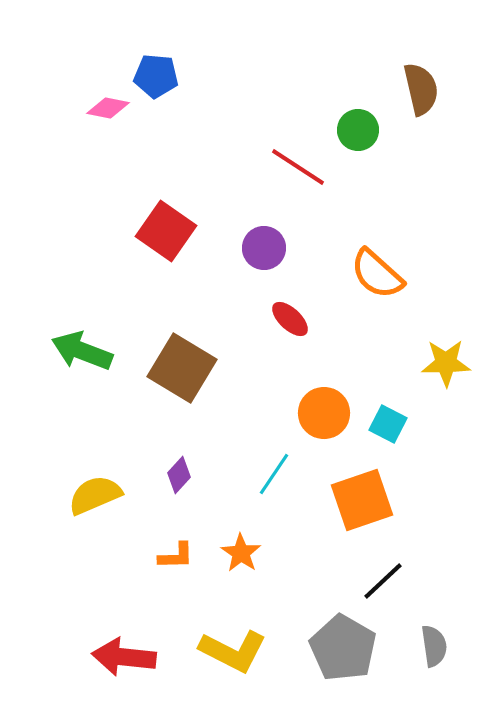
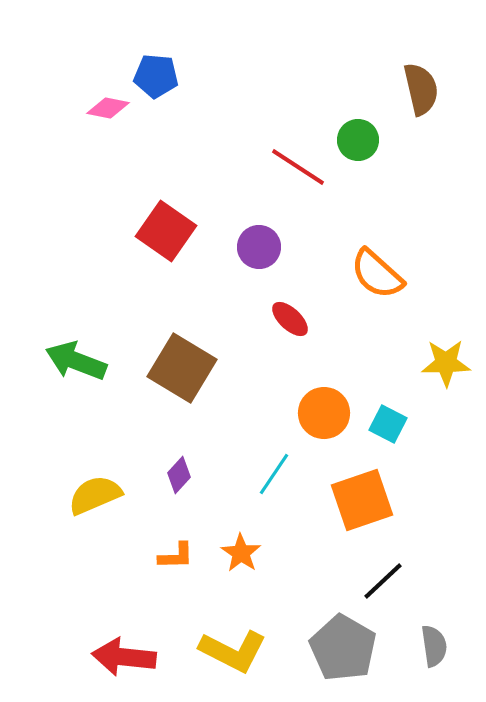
green circle: moved 10 px down
purple circle: moved 5 px left, 1 px up
green arrow: moved 6 px left, 10 px down
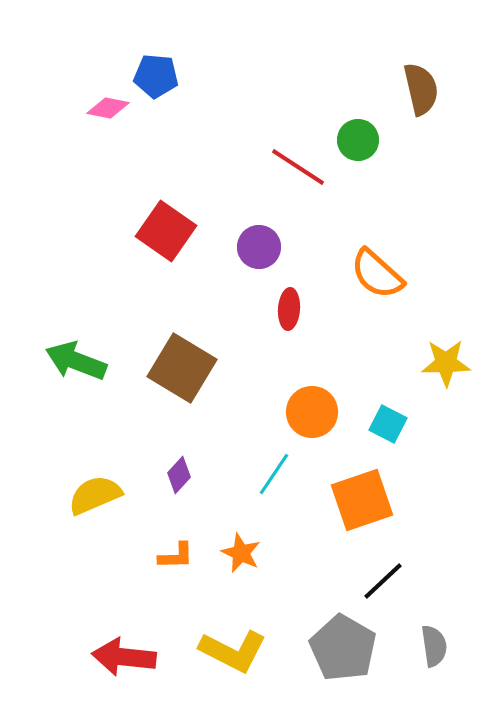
red ellipse: moved 1 px left, 10 px up; rotated 51 degrees clockwise
orange circle: moved 12 px left, 1 px up
orange star: rotated 9 degrees counterclockwise
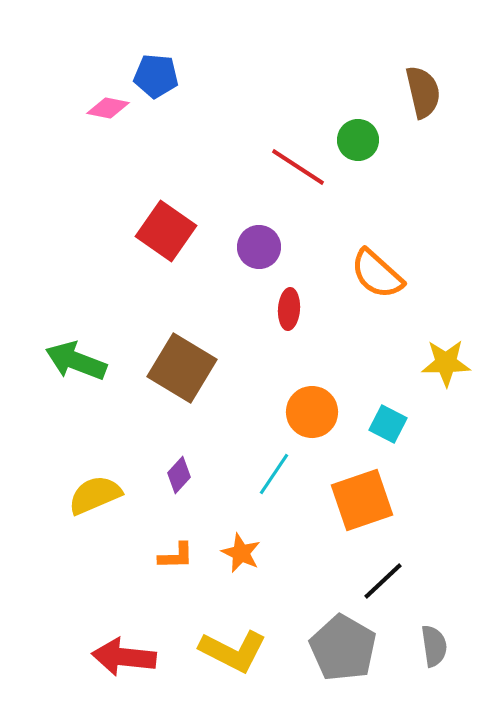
brown semicircle: moved 2 px right, 3 px down
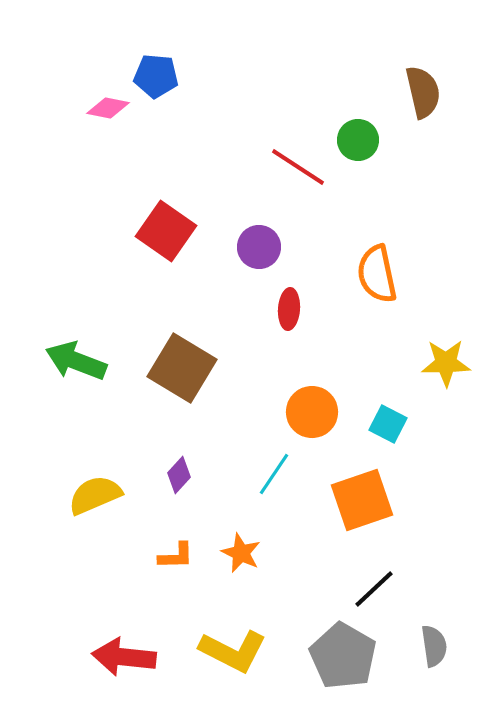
orange semicircle: rotated 36 degrees clockwise
black line: moved 9 px left, 8 px down
gray pentagon: moved 8 px down
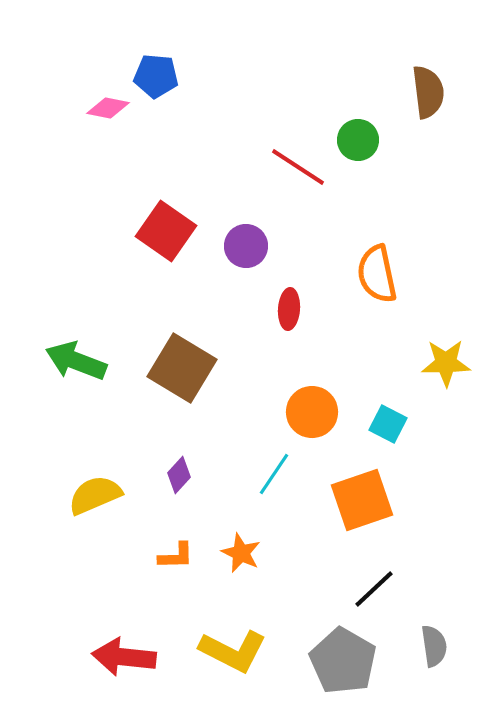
brown semicircle: moved 5 px right; rotated 6 degrees clockwise
purple circle: moved 13 px left, 1 px up
gray pentagon: moved 5 px down
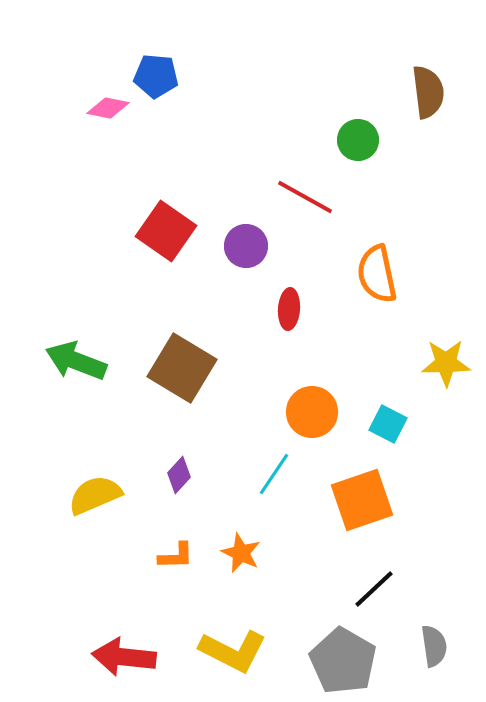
red line: moved 7 px right, 30 px down; rotated 4 degrees counterclockwise
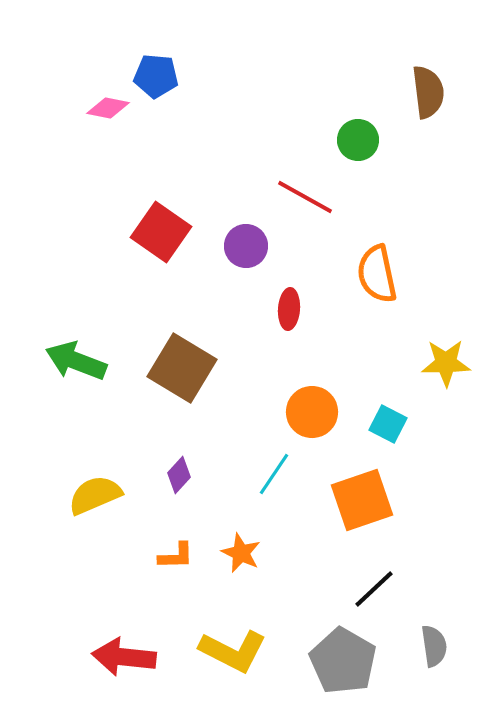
red square: moved 5 px left, 1 px down
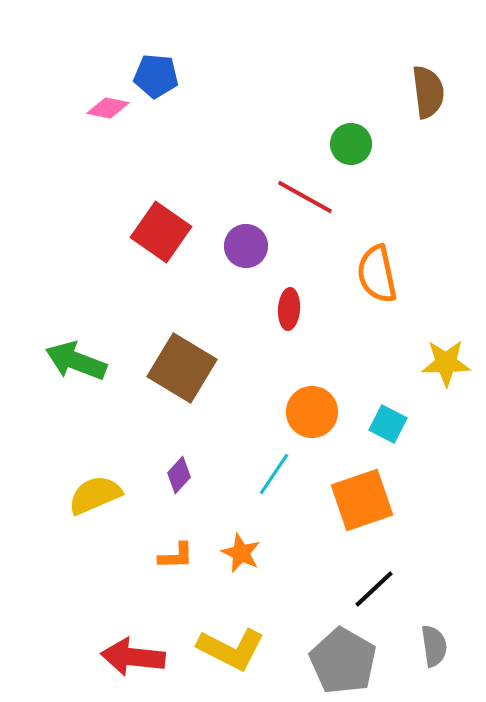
green circle: moved 7 px left, 4 px down
yellow L-shape: moved 2 px left, 2 px up
red arrow: moved 9 px right
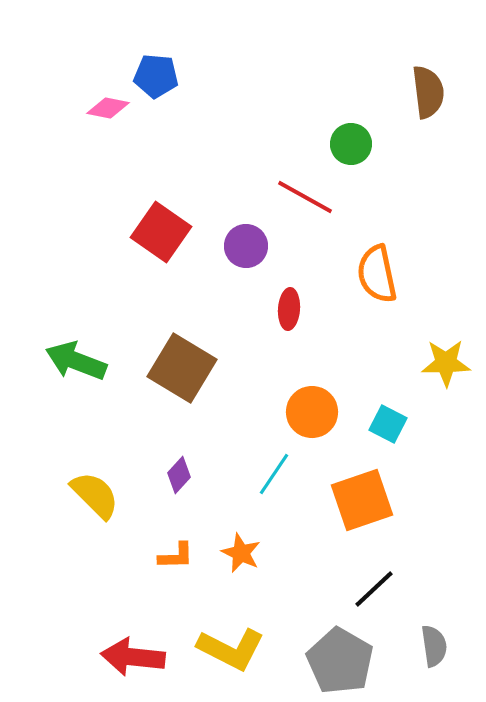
yellow semicircle: rotated 68 degrees clockwise
gray pentagon: moved 3 px left
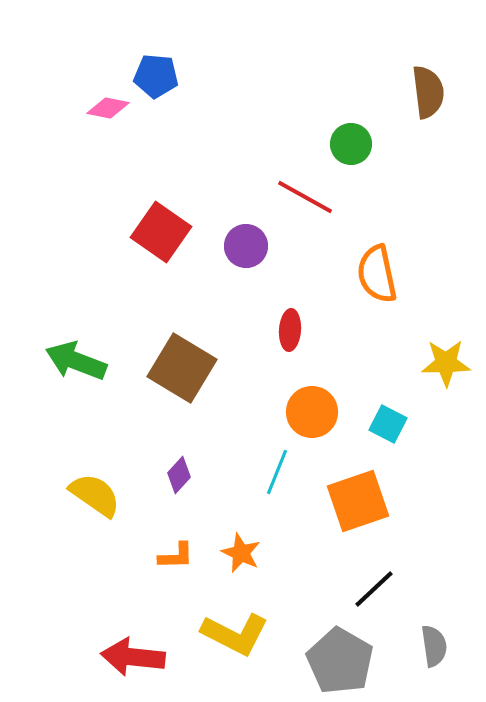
red ellipse: moved 1 px right, 21 px down
cyan line: moved 3 px right, 2 px up; rotated 12 degrees counterclockwise
yellow semicircle: rotated 10 degrees counterclockwise
orange square: moved 4 px left, 1 px down
yellow L-shape: moved 4 px right, 15 px up
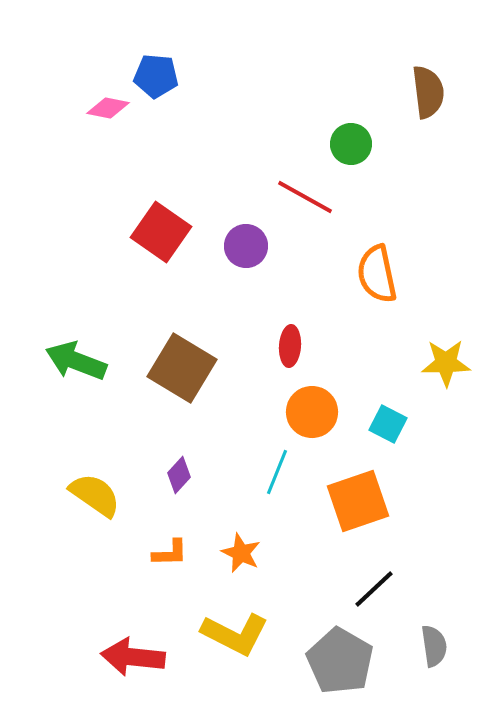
red ellipse: moved 16 px down
orange L-shape: moved 6 px left, 3 px up
